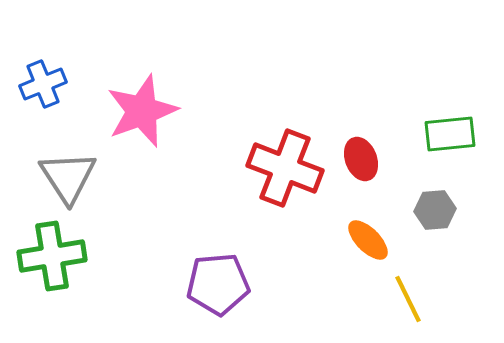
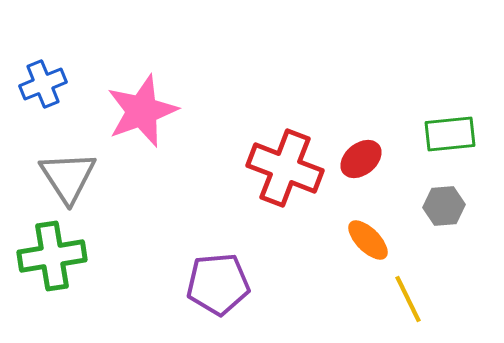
red ellipse: rotated 72 degrees clockwise
gray hexagon: moved 9 px right, 4 px up
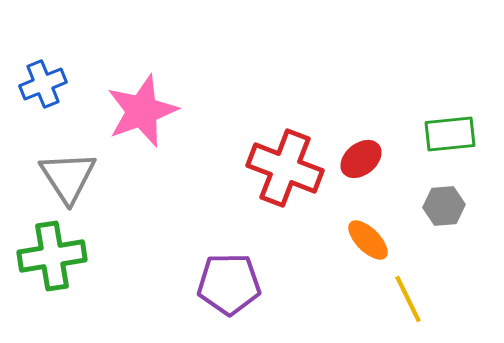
purple pentagon: moved 11 px right; rotated 4 degrees clockwise
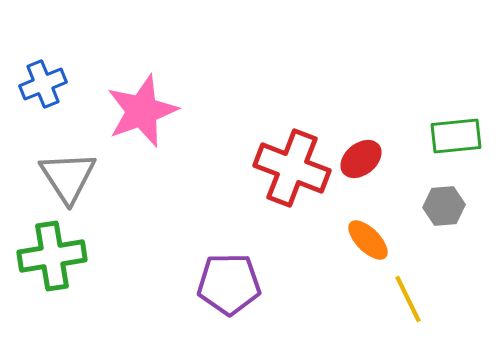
green rectangle: moved 6 px right, 2 px down
red cross: moved 7 px right
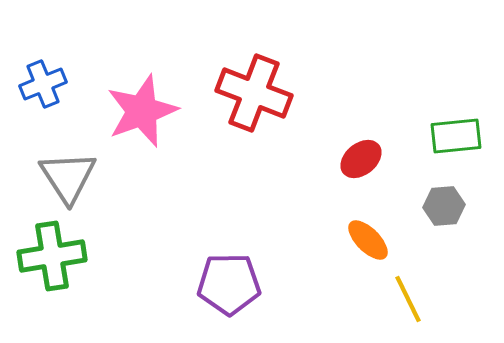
red cross: moved 38 px left, 75 px up
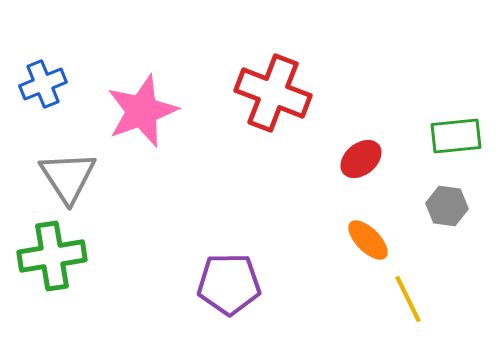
red cross: moved 19 px right
gray hexagon: moved 3 px right; rotated 12 degrees clockwise
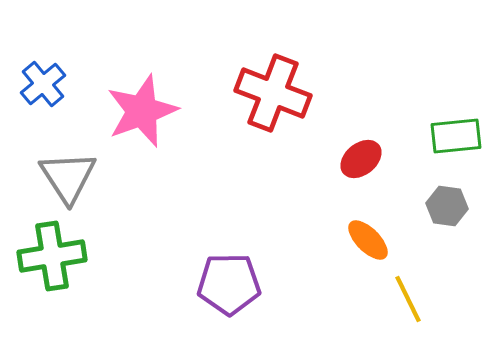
blue cross: rotated 18 degrees counterclockwise
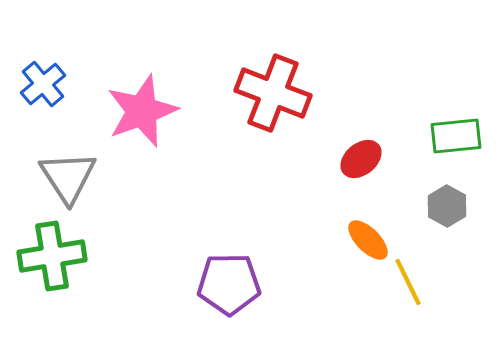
gray hexagon: rotated 21 degrees clockwise
yellow line: moved 17 px up
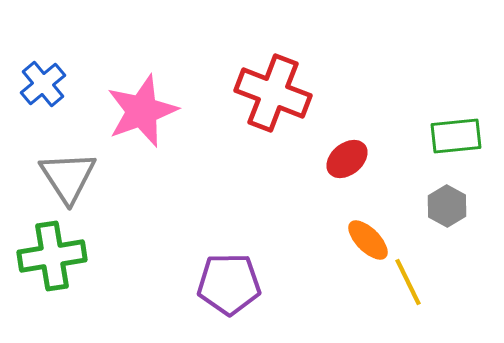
red ellipse: moved 14 px left
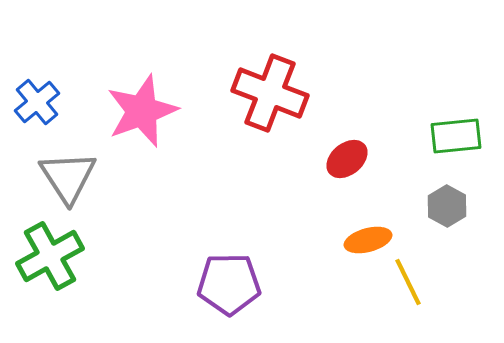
blue cross: moved 6 px left, 18 px down
red cross: moved 3 px left
orange ellipse: rotated 60 degrees counterclockwise
green cross: moved 2 px left; rotated 20 degrees counterclockwise
